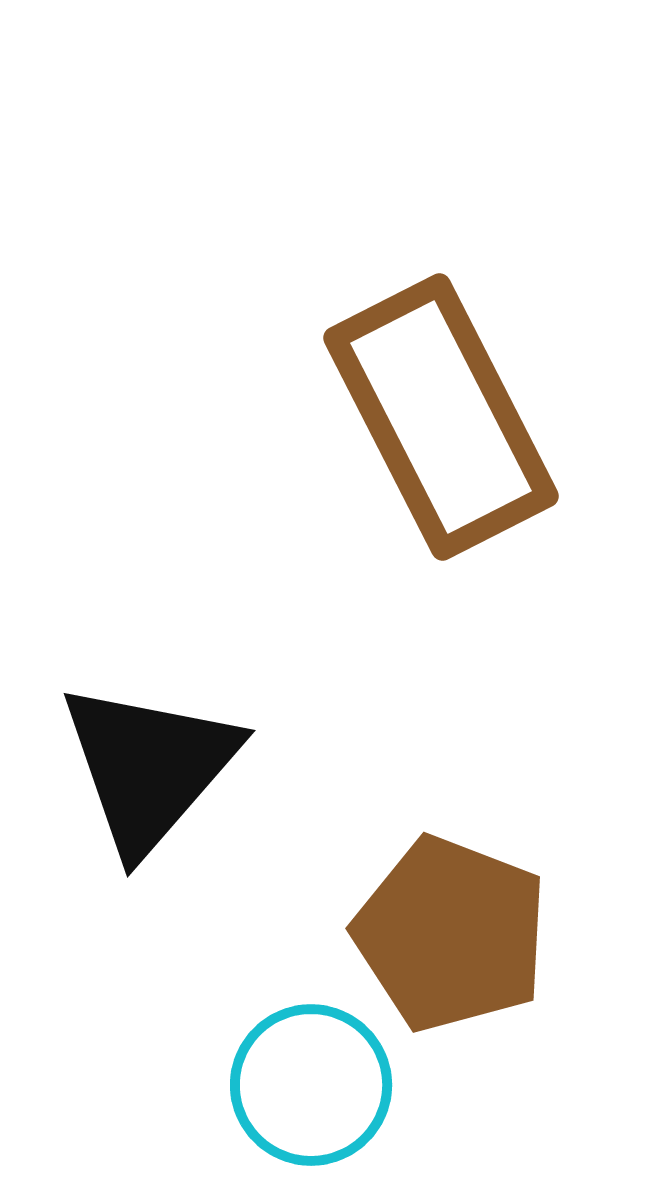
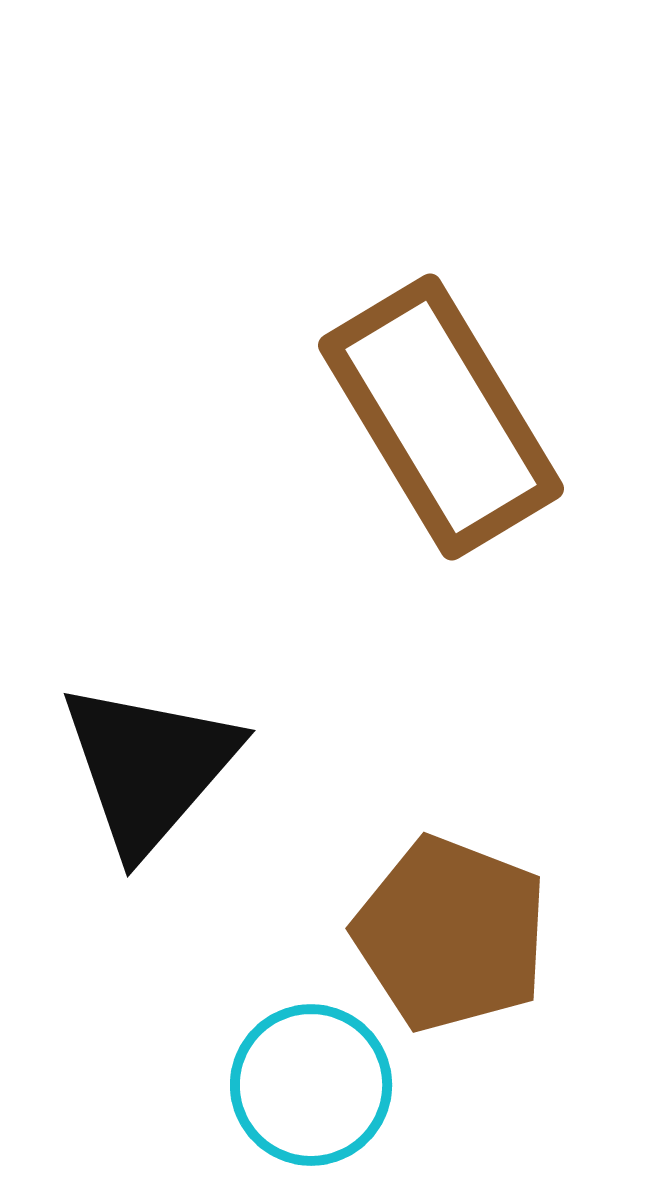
brown rectangle: rotated 4 degrees counterclockwise
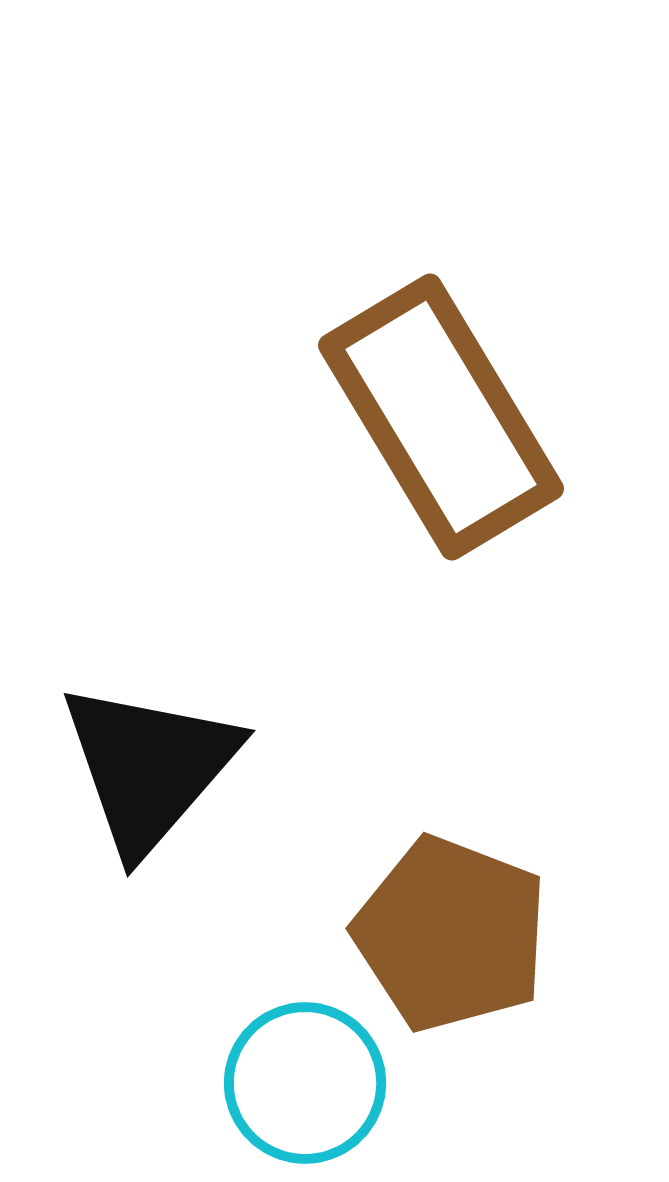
cyan circle: moved 6 px left, 2 px up
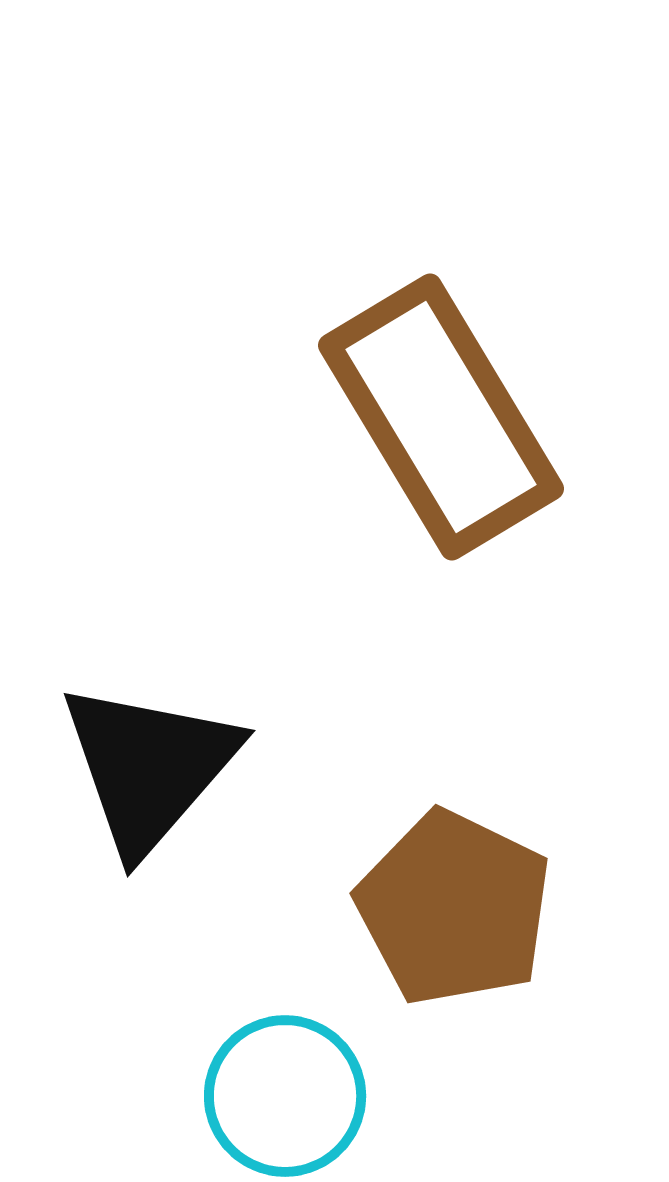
brown pentagon: moved 3 px right, 26 px up; rotated 5 degrees clockwise
cyan circle: moved 20 px left, 13 px down
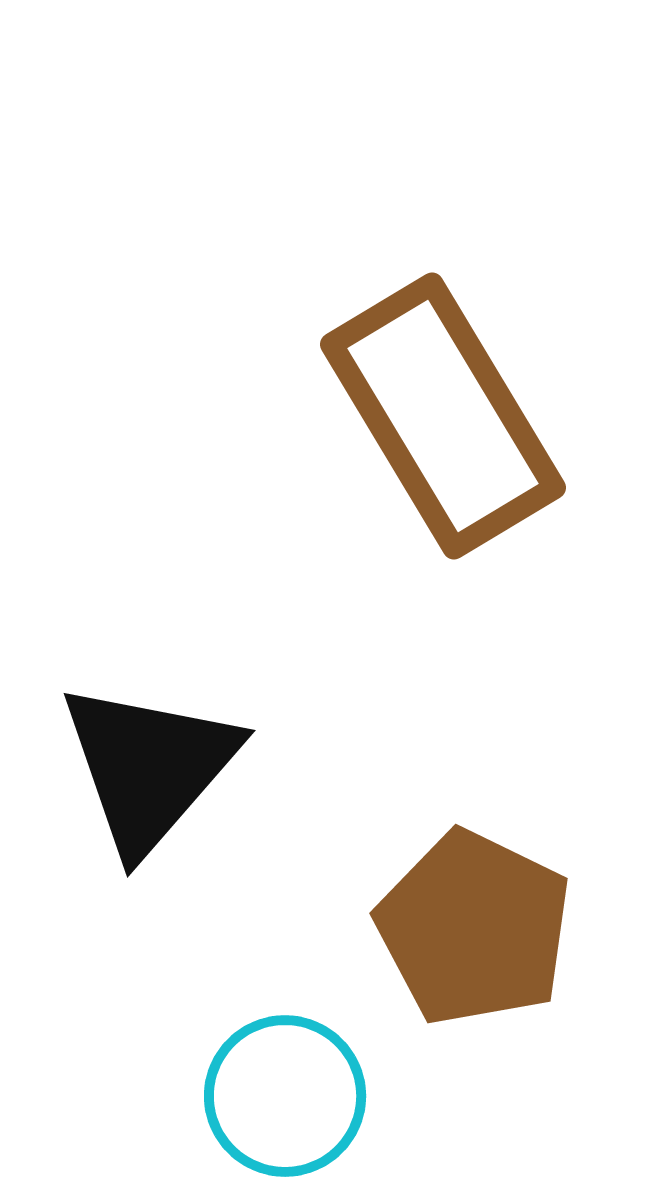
brown rectangle: moved 2 px right, 1 px up
brown pentagon: moved 20 px right, 20 px down
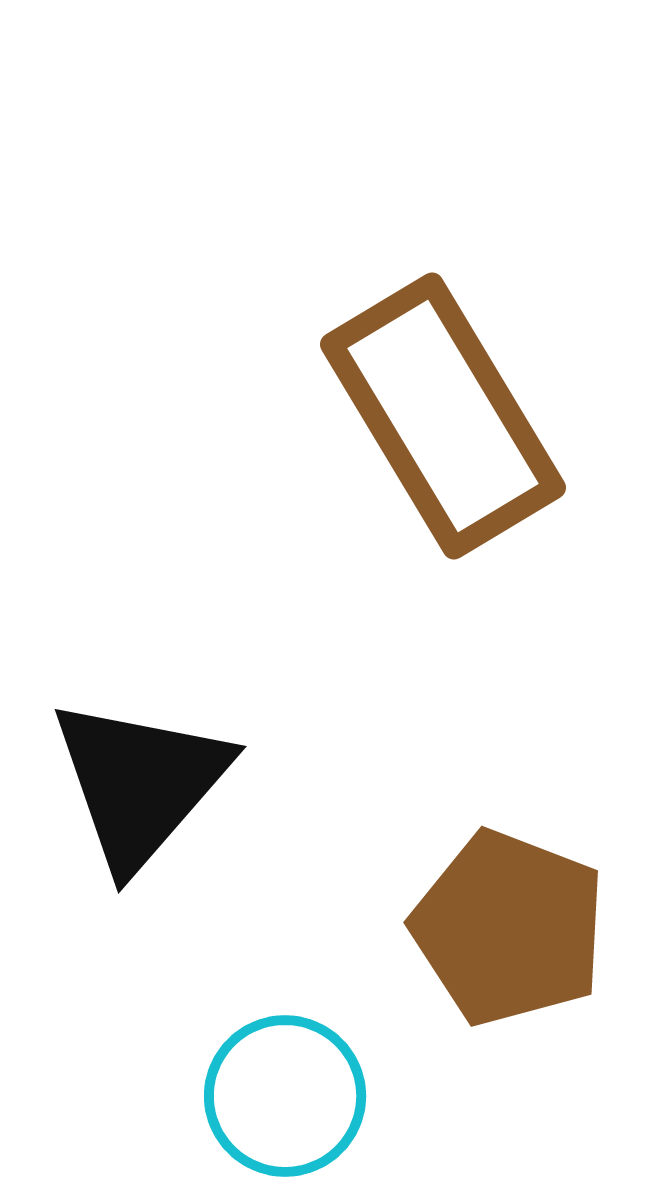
black triangle: moved 9 px left, 16 px down
brown pentagon: moved 35 px right; rotated 5 degrees counterclockwise
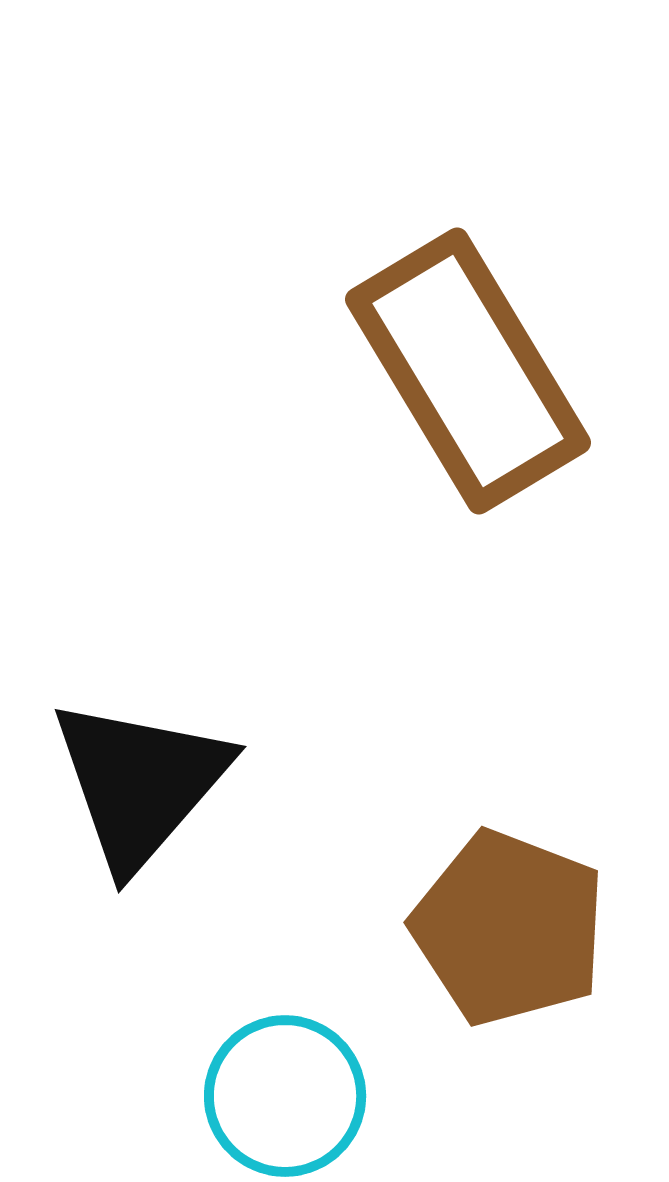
brown rectangle: moved 25 px right, 45 px up
